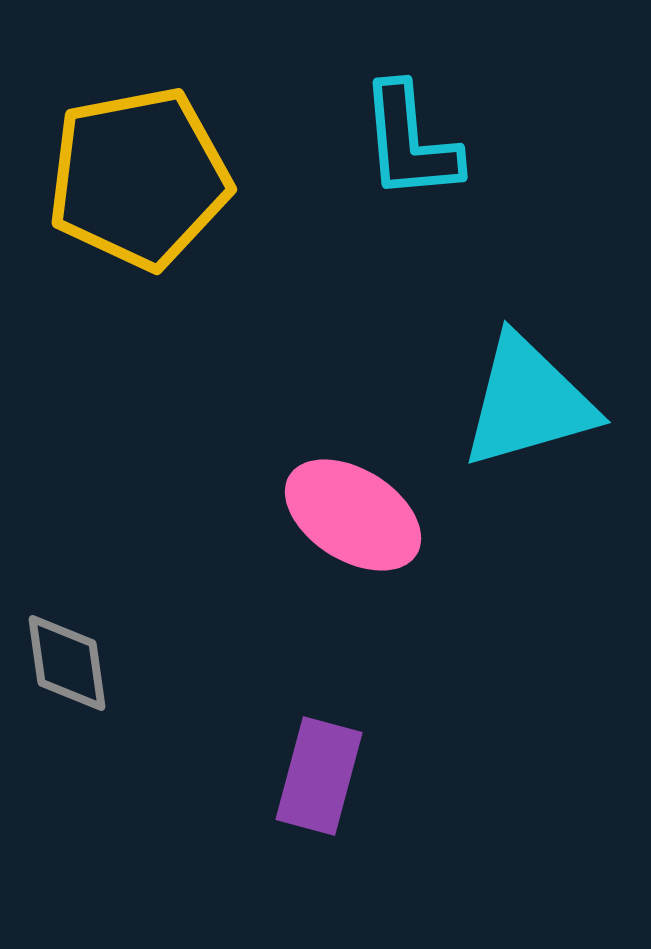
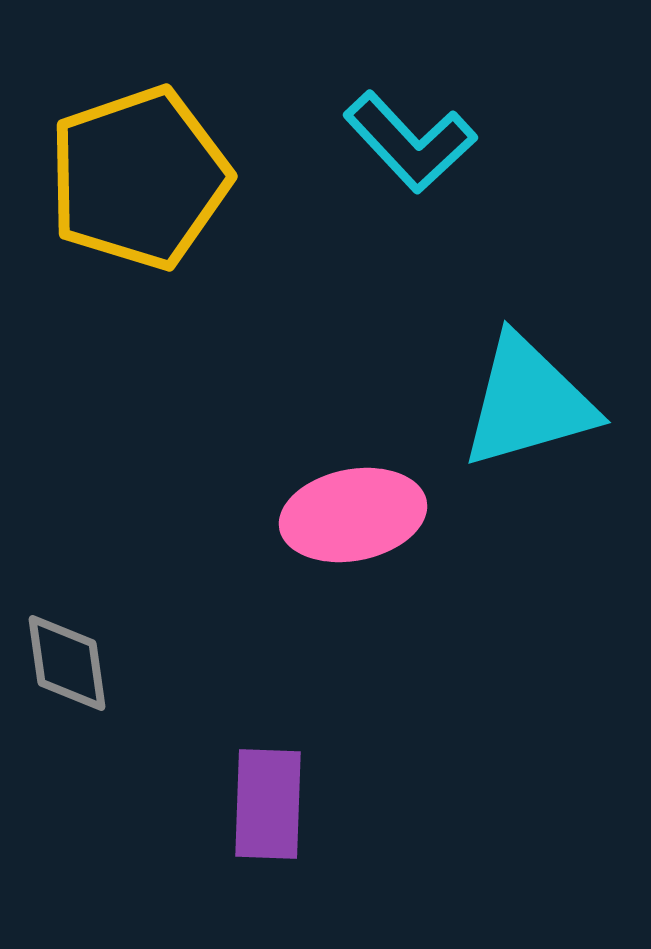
cyan L-shape: rotated 38 degrees counterclockwise
yellow pentagon: rotated 8 degrees counterclockwise
pink ellipse: rotated 43 degrees counterclockwise
purple rectangle: moved 51 px left, 28 px down; rotated 13 degrees counterclockwise
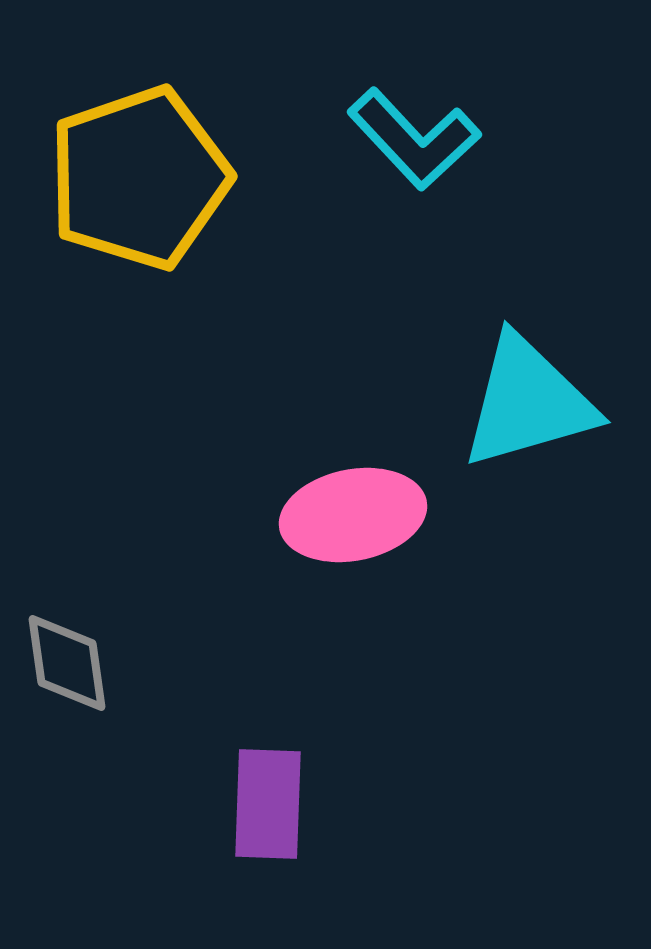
cyan L-shape: moved 4 px right, 3 px up
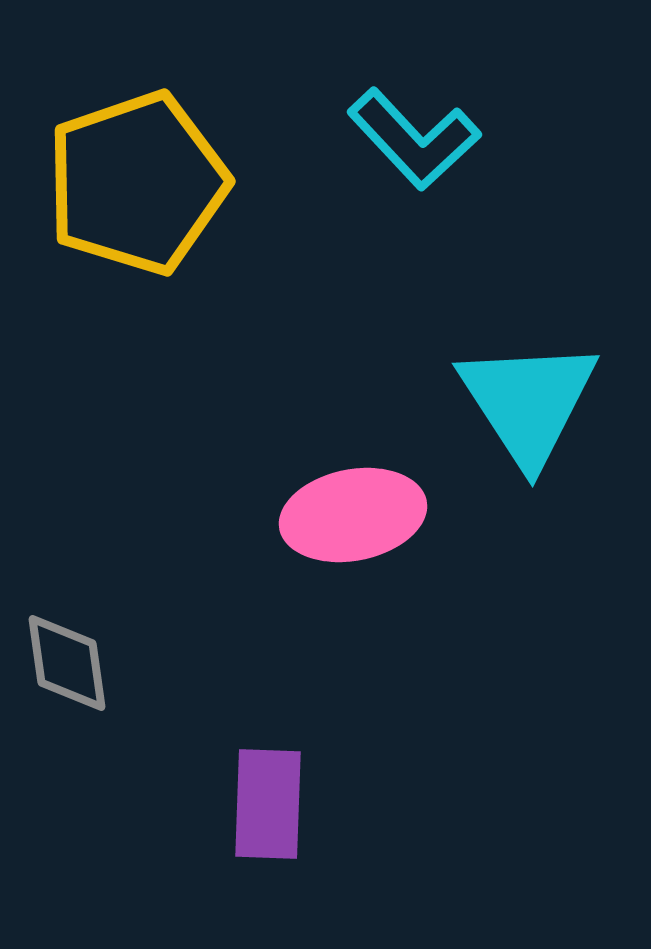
yellow pentagon: moved 2 px left, 5 px down
cyan triangle: rotated 47 degrees counterclockwise
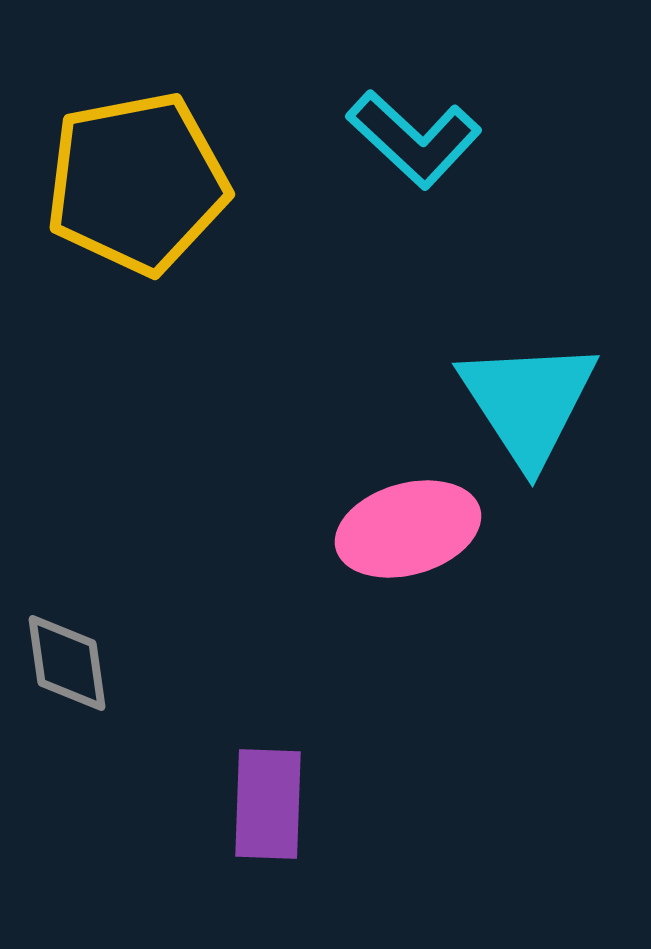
cyan L-shape: rotated 4 degrees counterclockwise
yellow pentagon: rotated 8 degrees clockwise
pink ellipse: moved 55 px right, 14 px down; rotated 5 degrees counterclockwise
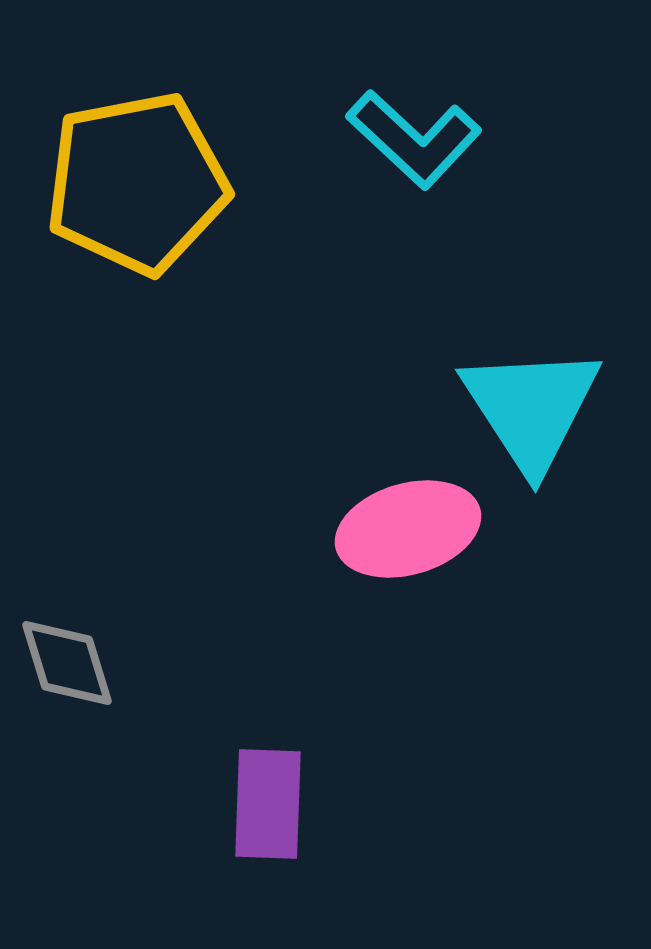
cyan triangle: moved 3 px right, 6 px down
gray diamond: rotated 9 degrees counterclockwise
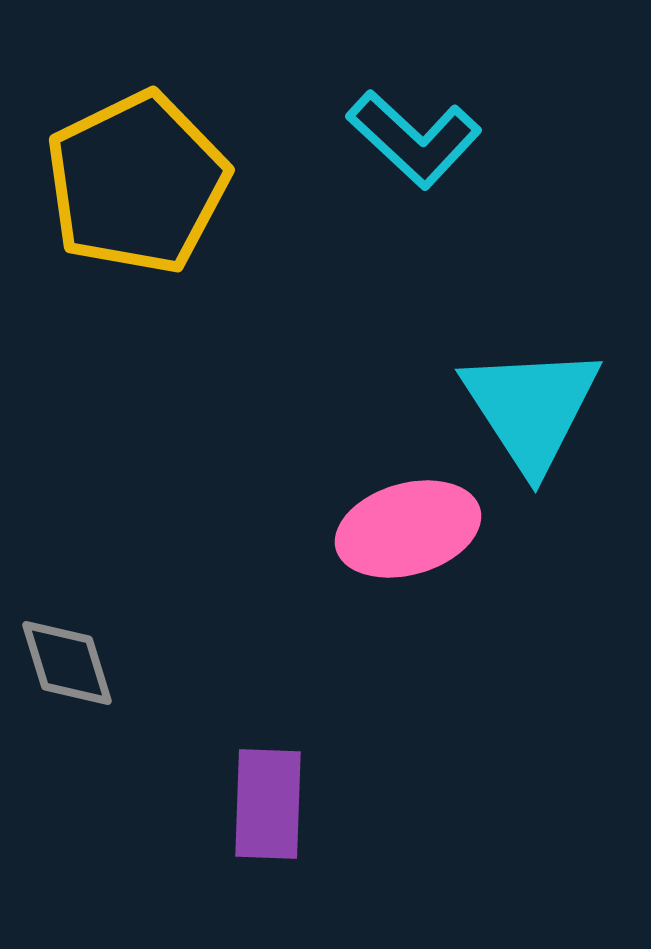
yellow pentagon: rotated 15 degrees counterclockwise
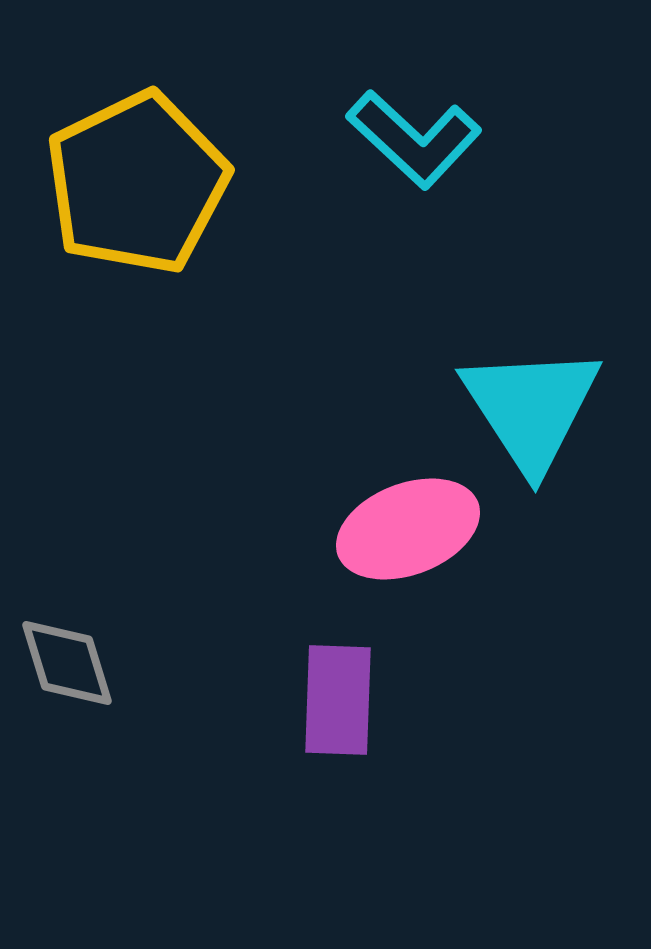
pink ellipse: rotated 5 degrees counterclockwise
purple rectangle: moved 70 px right, 104 px up
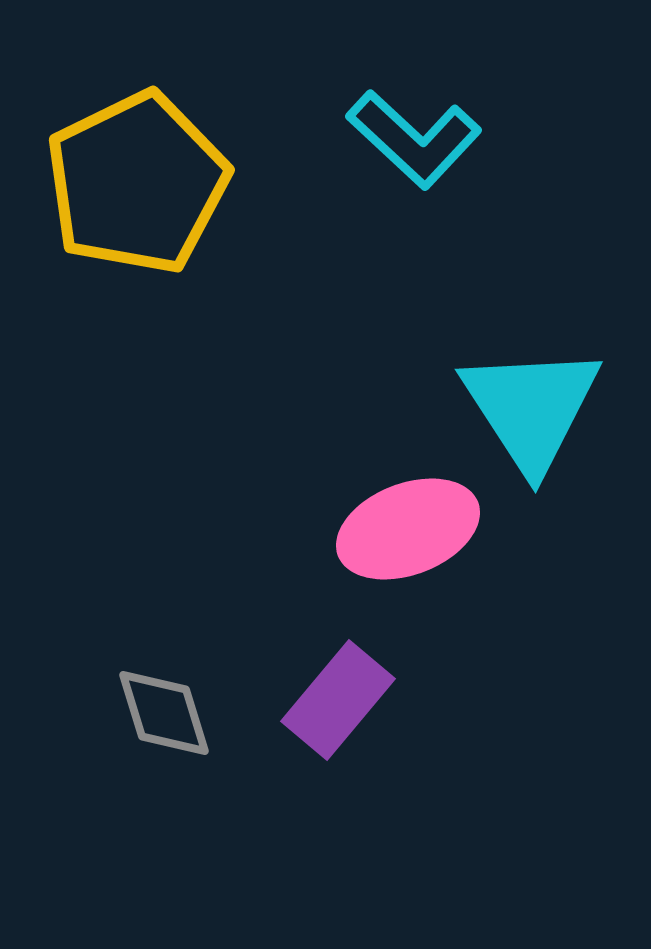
gray diamond: moved 97 px right, 50 px down
purple rectangle: rotated 38 degrees clockwise
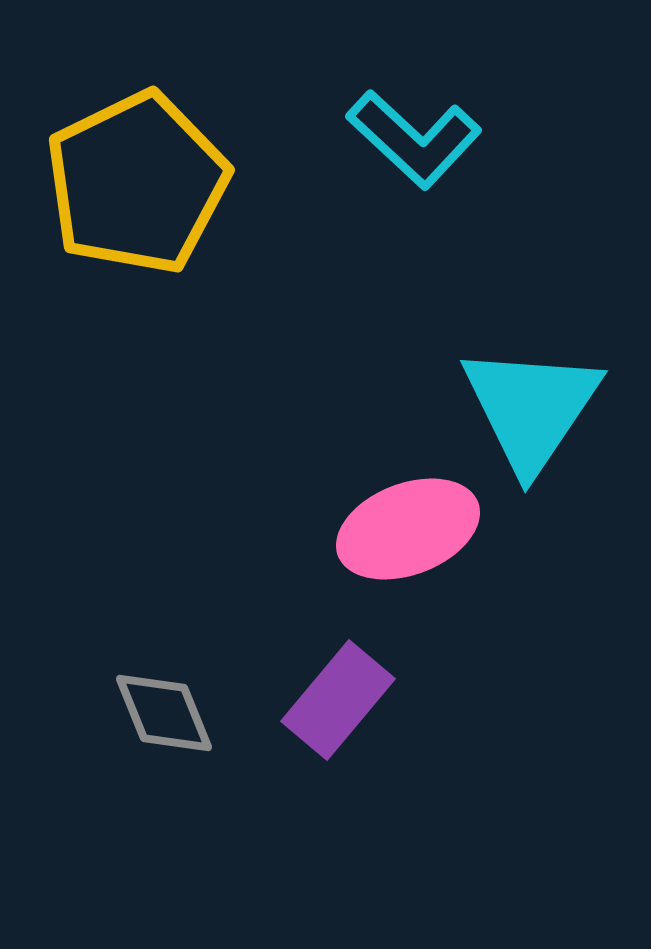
cyan triangle: rotated 7 degrees clockwise
gray diamond: rotated 5 degrees counterclockwise
